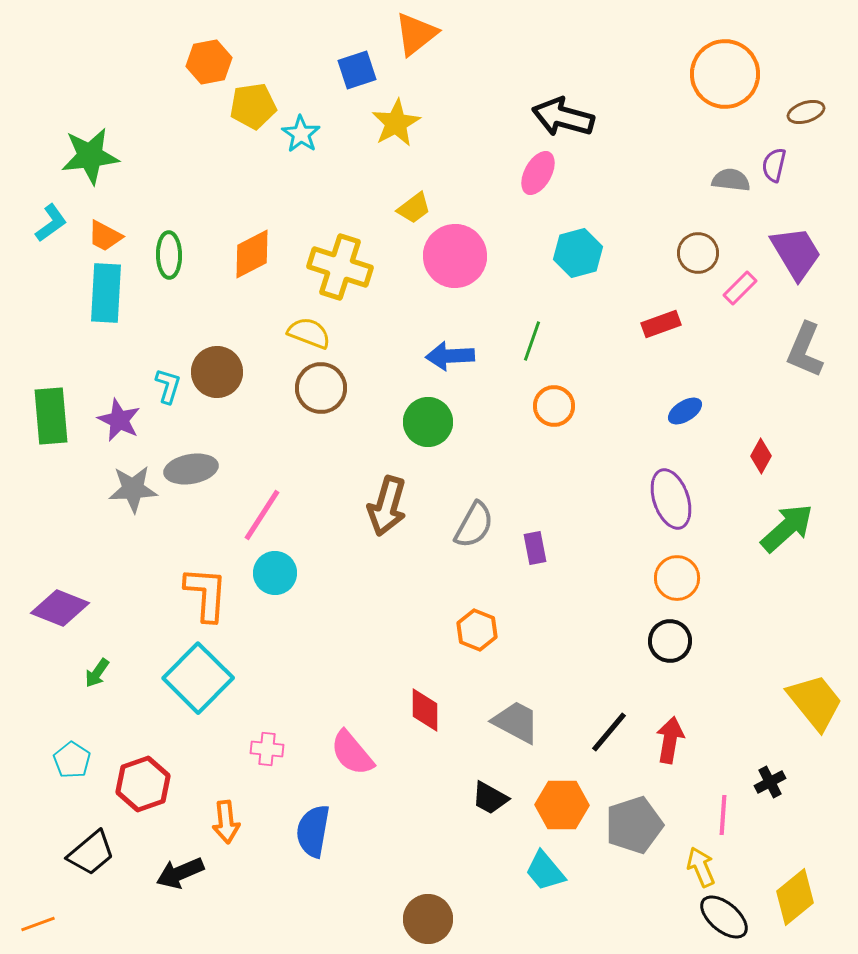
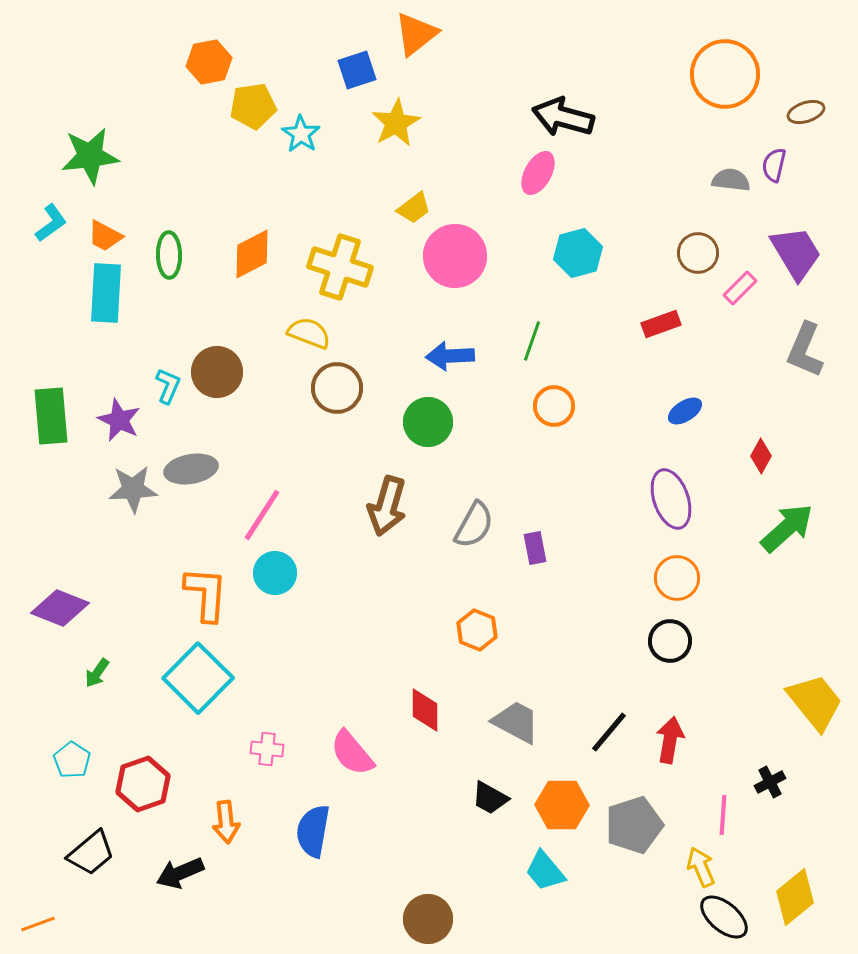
cyan L-shape at (168, 386): rotated 6 degrees clockwise
brown circle at (321, 388): moved 16 px right
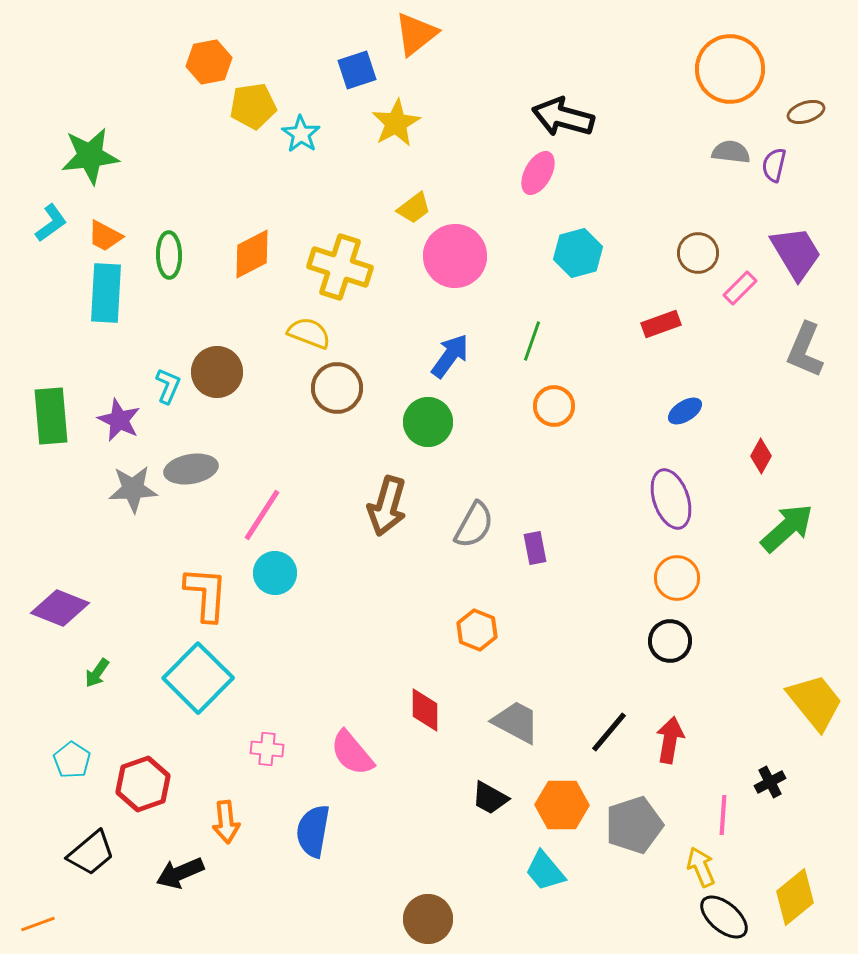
orange circle at (725, 74): moved 5 px right, 5 px up
gray semicircle at (731, 180): moved 28 px up
blue arrow at (450, 356): rotated 129 degrees clockwise
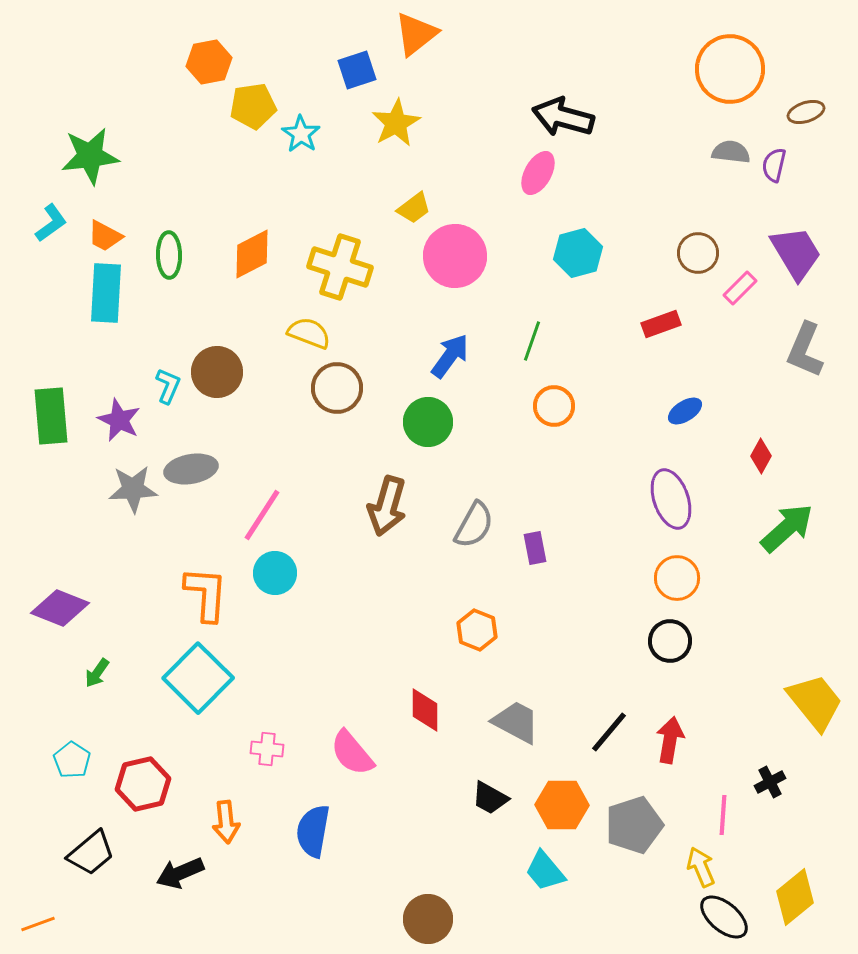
red hexagon at (143, 784): rotated 6 degrees clockwise
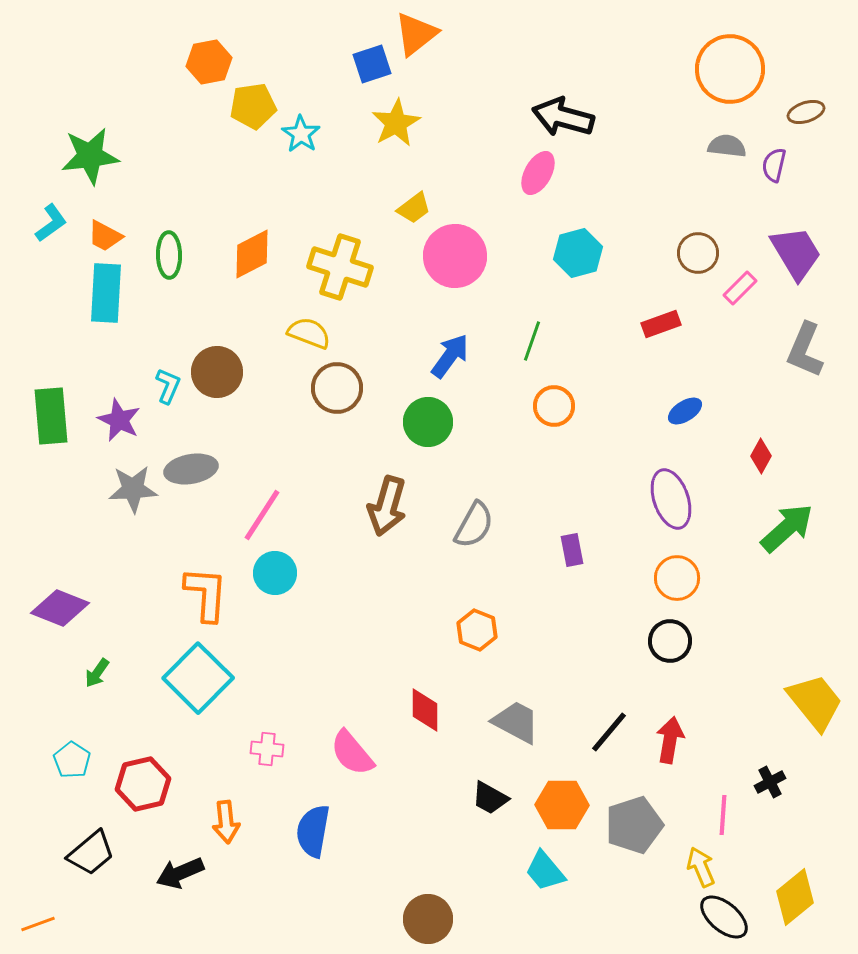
blue square at (357, 70): moved 15 px right, 6 px up
gray semicircle at (731, 152): moved 4 px left, 6 px up
purple rectangle at (535, 548): moved 37 px right, 2 px down
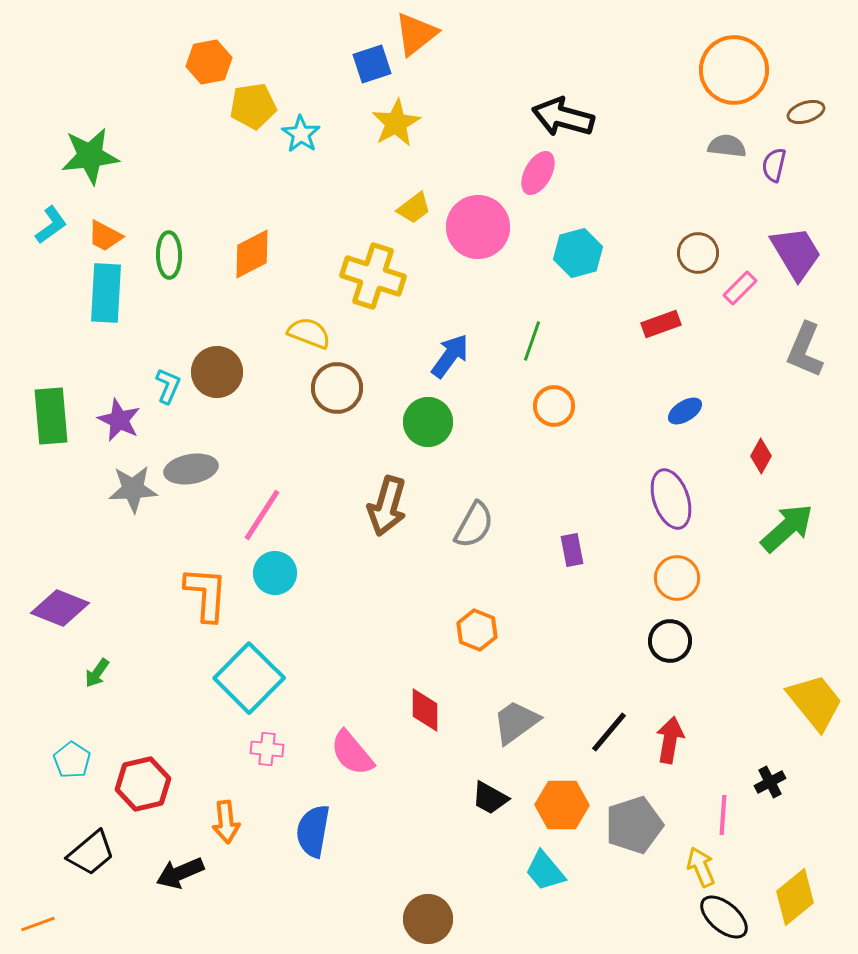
orange circle at (730, 69): moved 4 px right, 1 px down
cyan L-shape at (51, 223): moved 2 px down
pink circle at (455, 256): moved 23 px right, 29 px up
yellow cross at (340, 267): moved 33 px right, 9 px down
cyan square at (198, 678): moved 51 px right
gray trapezoid at (516, 722): rotated 64 degrees counterclockwise
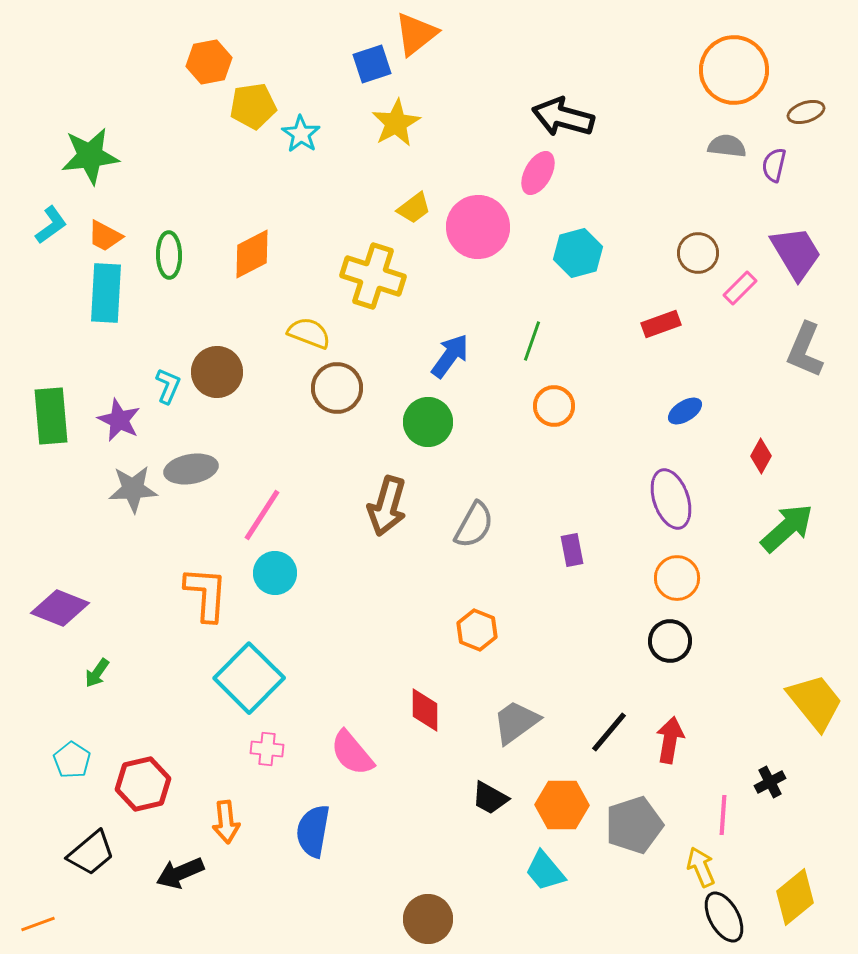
black ellipse at (724, 917): rotated 21 degrees clockwise
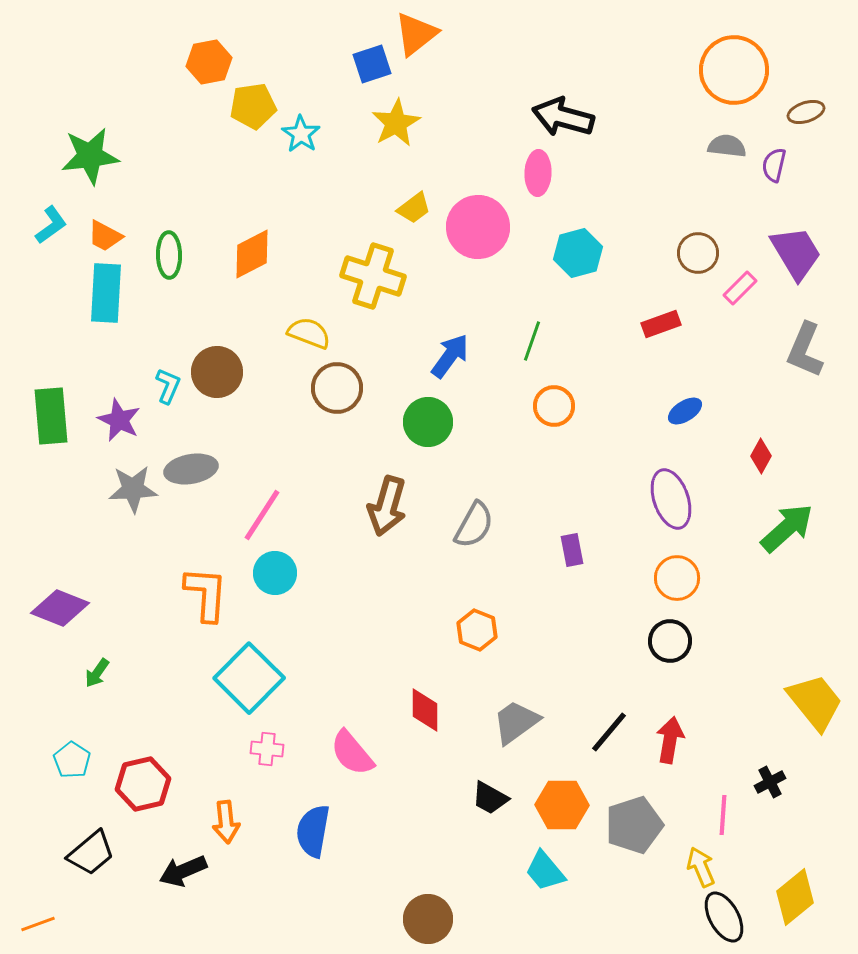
pink ellipse at (538, 173): rotated 27 degrees counterclockwise
black arrow at (180, 873): moved 3 px right, 2 px up
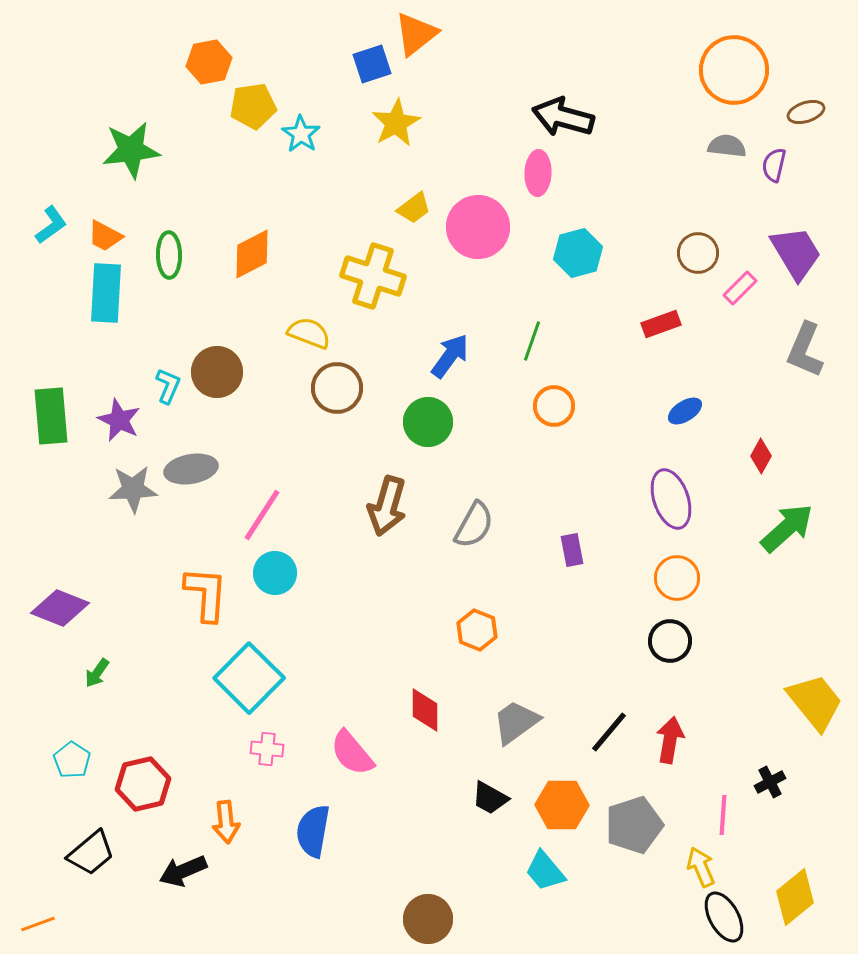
green star at (90, 156): moved 41 px right, 6 px up
